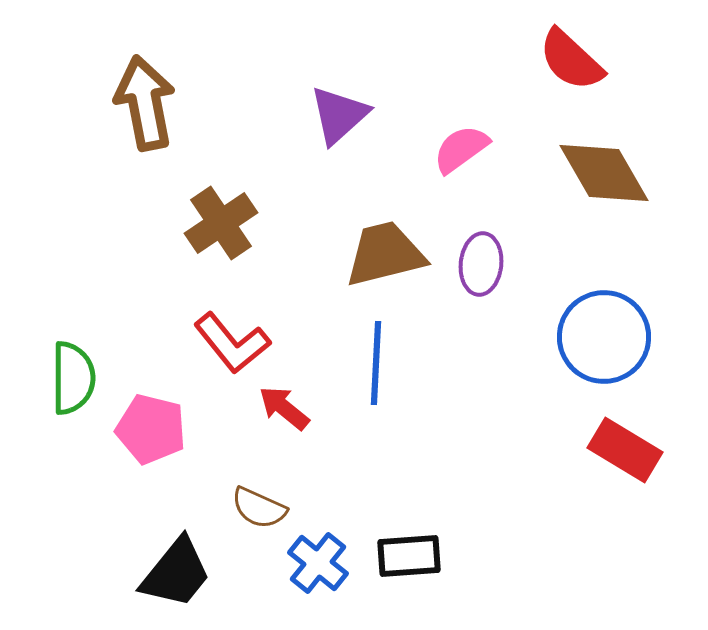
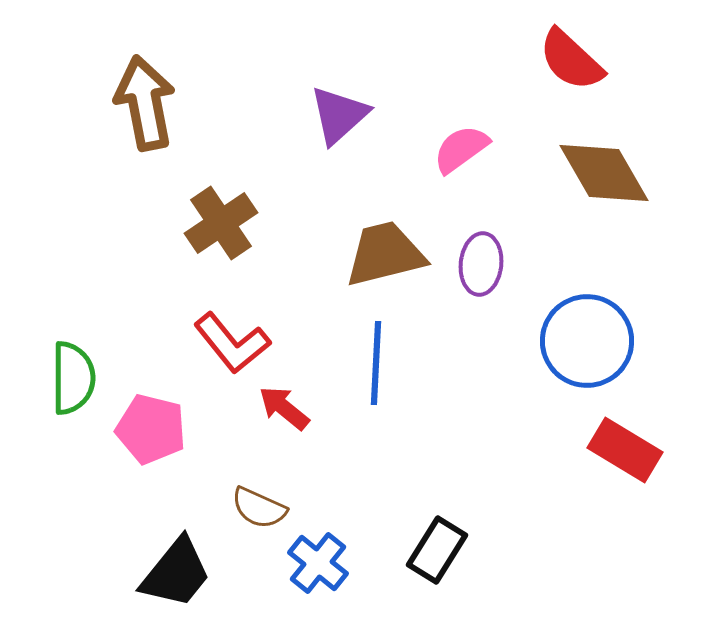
blue circle: moved 17 px left, 4 px down
black rectangle: moved 28 px right, 6 px up; rotated 54 degrees counterclockwise
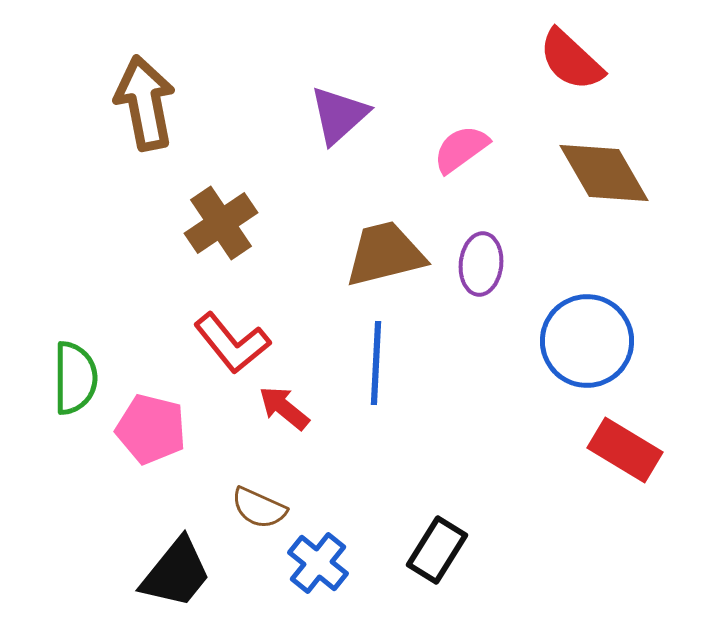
green semicircle: moved 2 px right
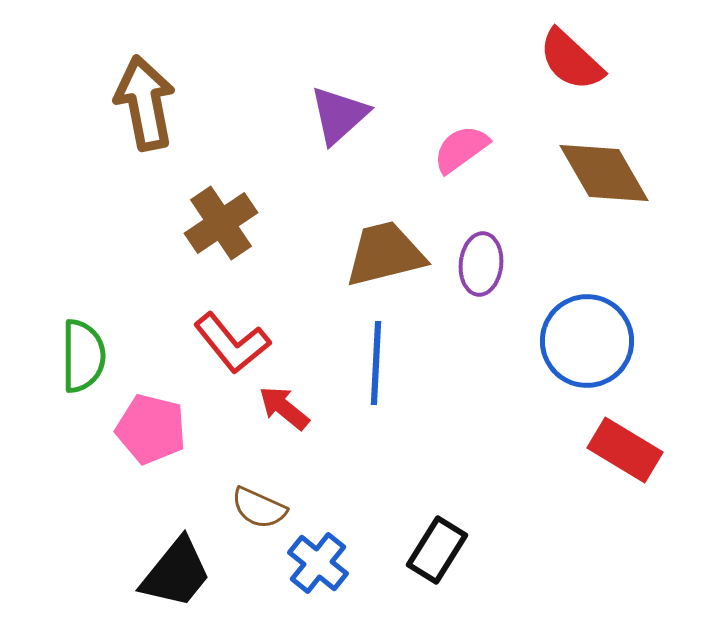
green semicircle: moved 8 px right, 22 px up
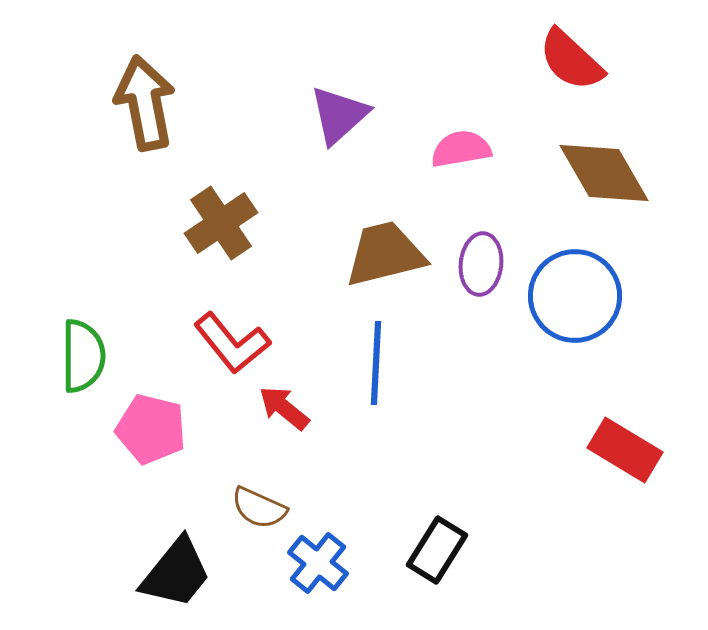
pink semicircle: rotated 26 degrees clockwise
blue circle: moved 12 px left, 45 px up
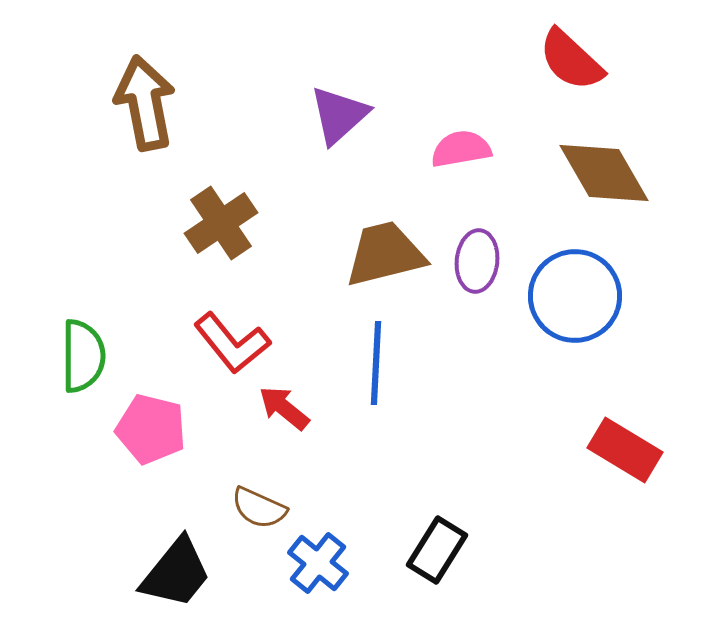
purple ellipse: moved 4 px left, 3 px up
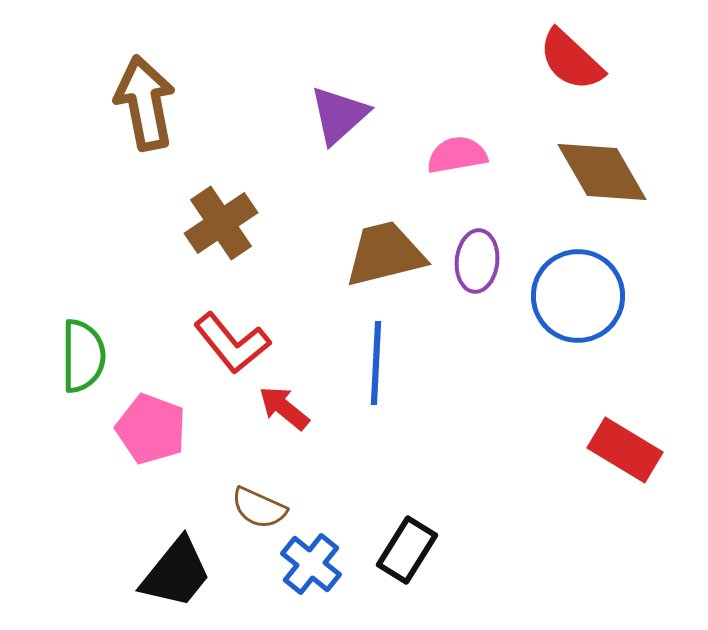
pink semicircle: moved 4 px left, 6 px down
brown diamond: moved 2 px left, 1 px up
blue circle: moved 3 px right
pink pentagon: rotated 6 degrees clockwise
black rectangle: moved 30 px left
blue cross: moved 7 px left, 1 px down
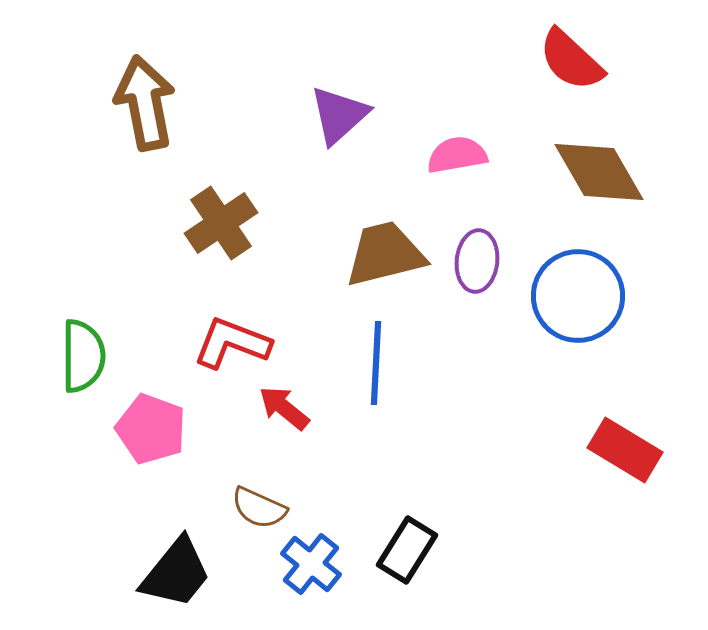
brown diamond: moved 3 px left
red L-shape: rotated 150 degrees clockwise
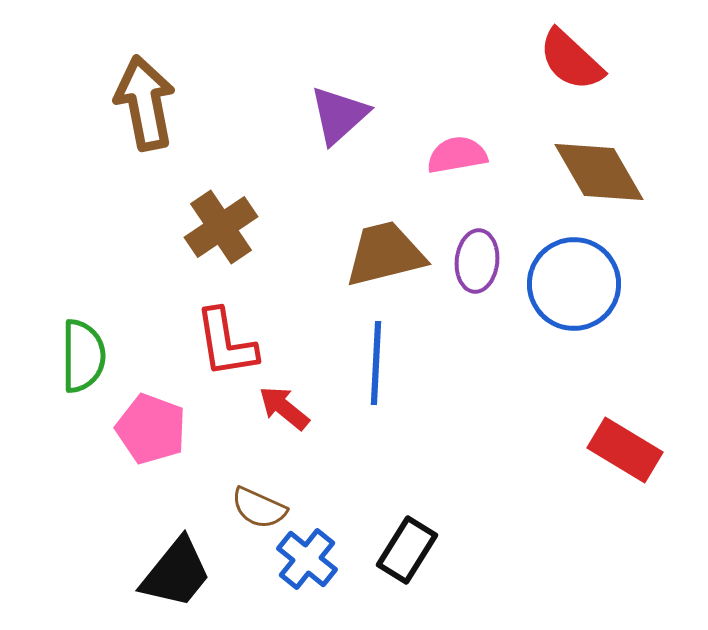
brown cross: moved 4 px down
blue circle: moved 4 px left, 12 px up
red L-shape: moved 6 px left; rotated 120 degrees counterclockwise
blue cross: moved 4 px left, 5 px up
